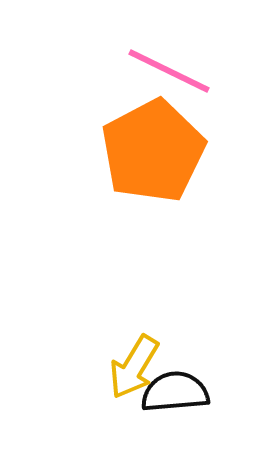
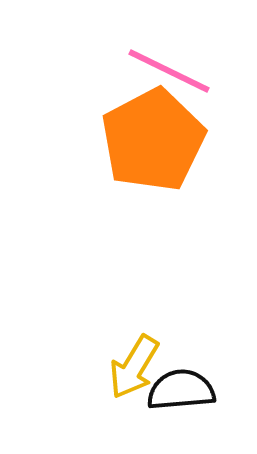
orange pentagon: moved 11 px up
black semicircle: moved 6 px right, 2 px up
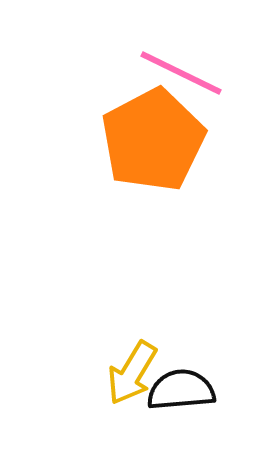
pink line: moved 12 px right, 2 px down
yellow arrow: moved 2 px left, 6 px down
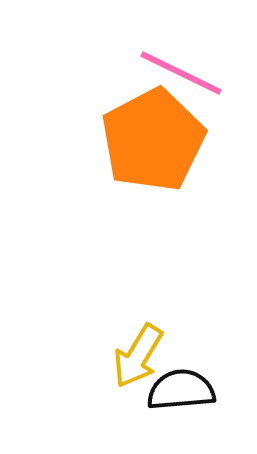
yellow arrow: moved 6 px right, 17 px up
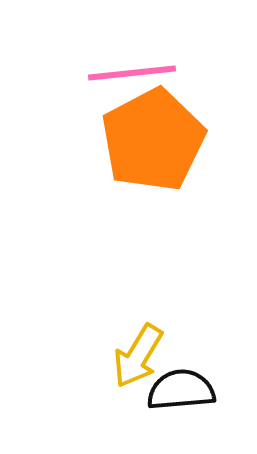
pink line: moved 49 px left; rotated 32 degrees counterclockwise
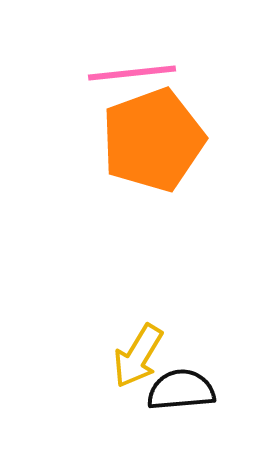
orange pentagon: rotated 8 degrees clockwise
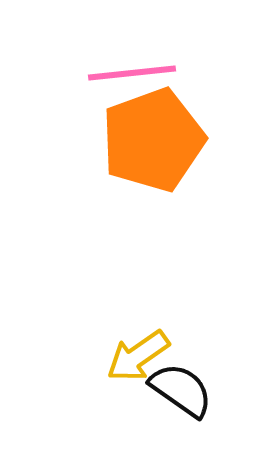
yellow arrow: rotated 24 degrees clockwise
black semicircle: rotated 40 degrees clockwise
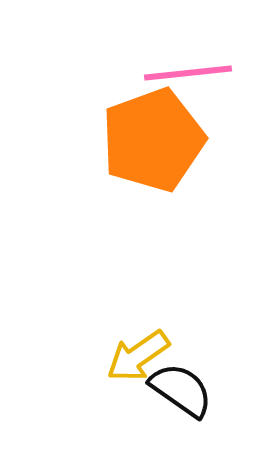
pink line: moved 56 px right
